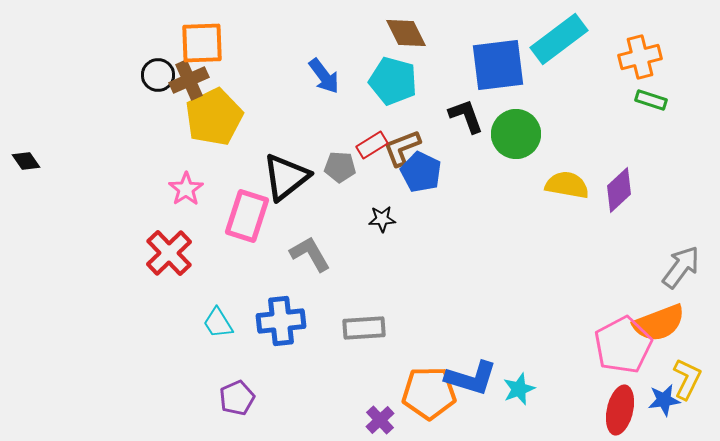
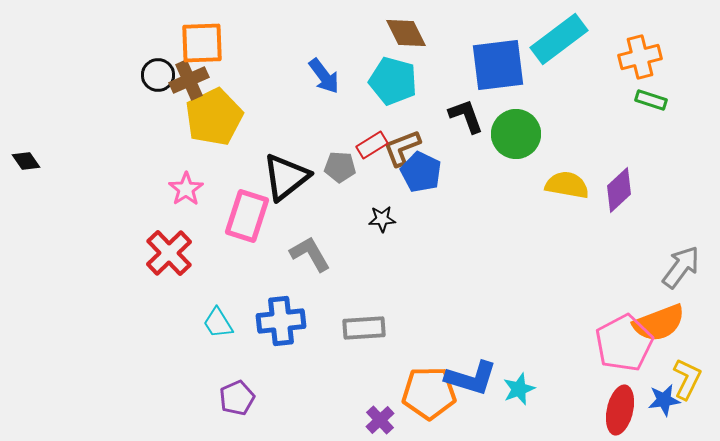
pink pentagon: moved 1 px right, 2 px up
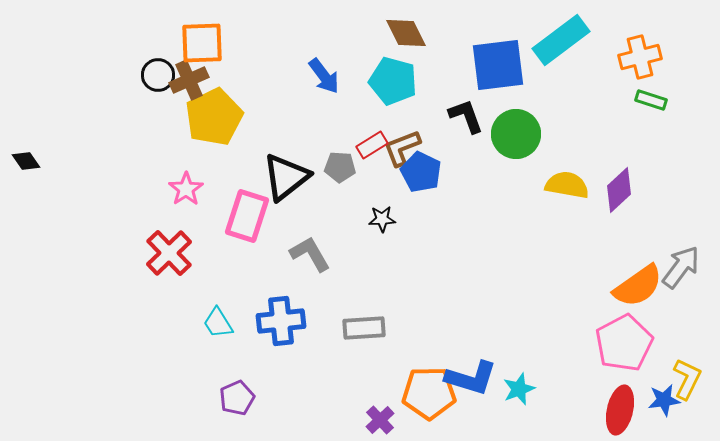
cyan rectangle: moved 2 px right, 1 px down
orange semicircle: moved 21 px left, 37 px up; rotated 14 degrees counterclockwise
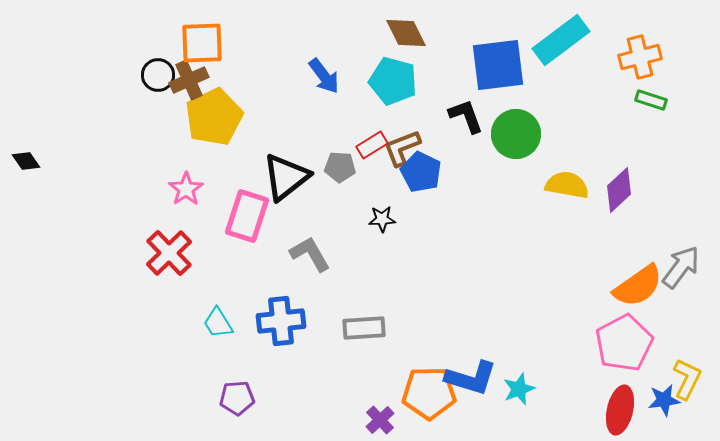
purple pentagon: rotated 20 degrees clockwise
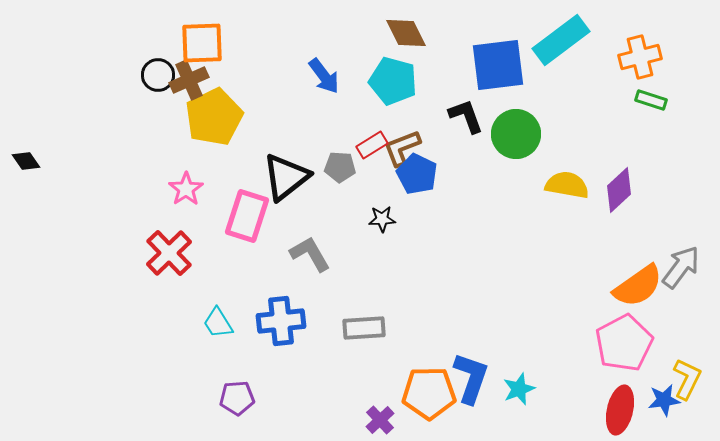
blue pentagon: moved 4 px left, 2 px down
blue L-shape: rotated 88 degrees counterclockwise
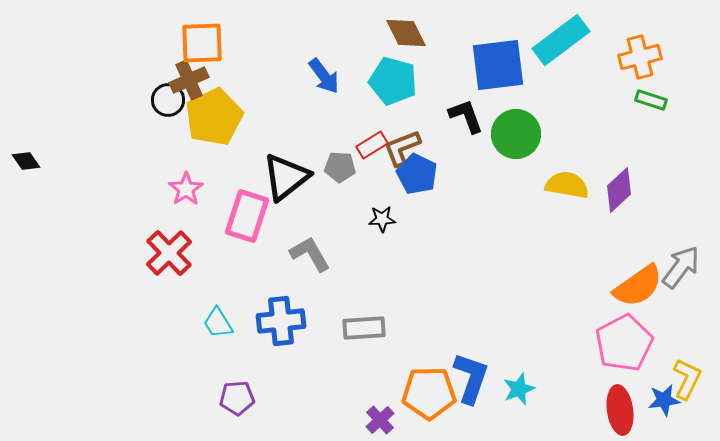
black circle: moved 10 px right, 25 px down
red ellipse: rotated 21 degrees counterclockwise
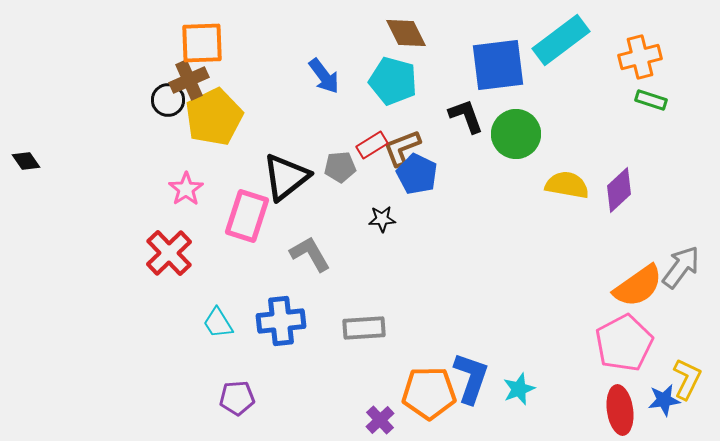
gray pentagon: rotated 8 degrees counterclockwise
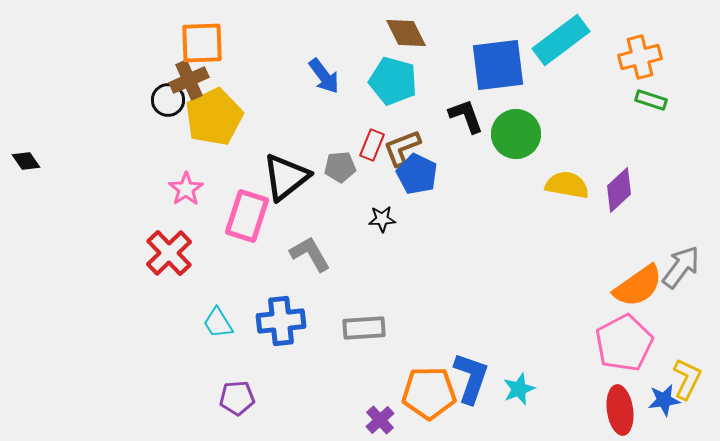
red rectangle: rotated 36 degrees counterclockwise
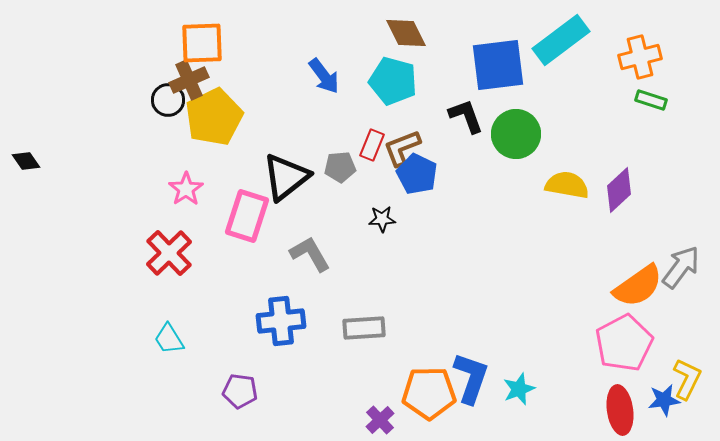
cyan trapezoid: moved 49 px left, 16 px down
purple pentagon: moved 3 px right, 7 px up; rotated 12 degrees clockwise
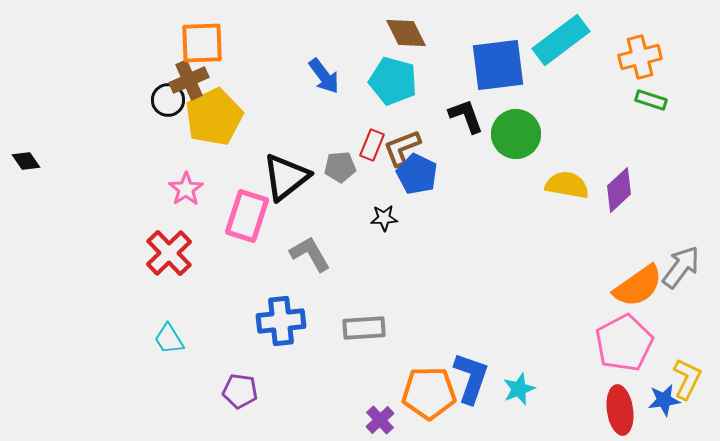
black star: moved 2 px right, 1 px up
